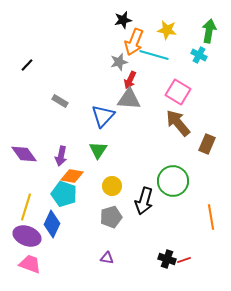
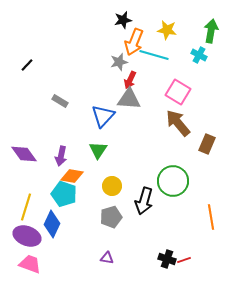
green arrow: moved 2 px right
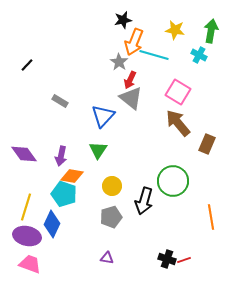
yellow star: moved 8 px right
gray star: rotated 24 degrees counterclockwise
gray triangle: moved 2 px right, 1 px up; rotated 35 degrees clockwise
purple ellipse: rotated 8 degrees counterclockwise
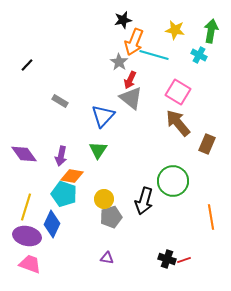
yellow circle: moved 8 px left, 13 px down
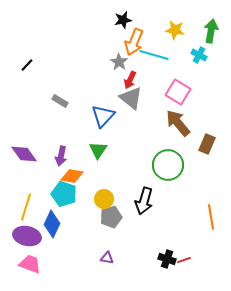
green circle: moved 5 px left, 16 px up
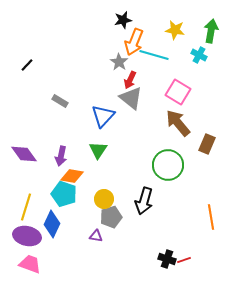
purple triangle: moved 11 px left, 22 px up
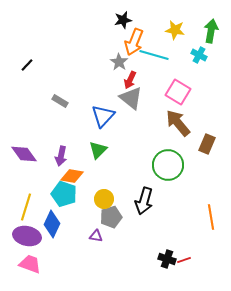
green triangle: rotated 12 degrees clockwise
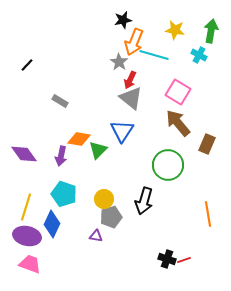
blue triangle: moved 19 px right, 15 px down; rotated 10 degrees counterclockwise
orange diamond: moved 7 px right, 37 px up
orange line: moved 3 px left, 3 px up
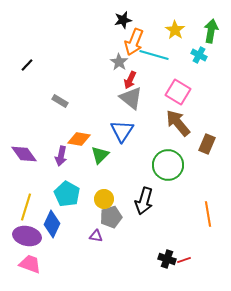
yellow star: rotated 24 degrees clockwise
green triangle: moved 2 px right, 5 px down
cyan pentagon: moved 3 px right; rotated 10 degrees clockwise
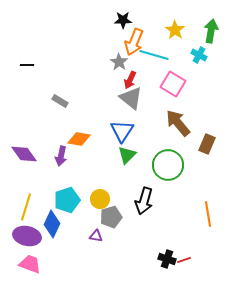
black star: rotated 12 degrees clockwise
black line: rotated 48 degrees clockwise
pink square: moved 5 px left, 8 px up
green triangle: moved 27 px right
cyan pentagon: moved 6 px down; rotated 25 degrees clockwise
yellow circle: moved 4 px left
